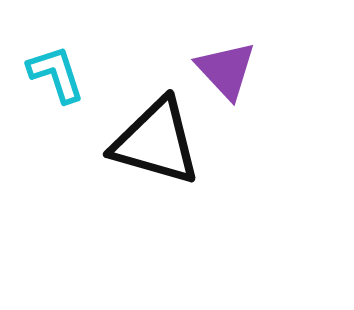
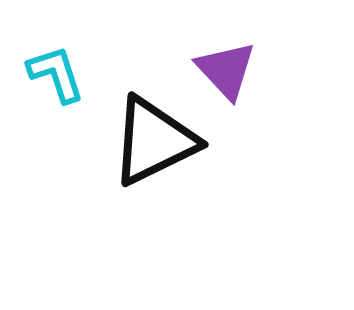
black triangle: moved 2 px left, 1 px up; rotated 42 degrees counterclockwise
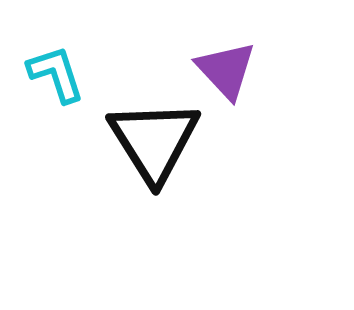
black triangle: rotated 36 degrees counterclockwise
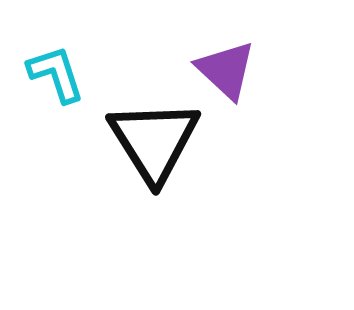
purple triangle: rotated 4 degrees counterclockwise
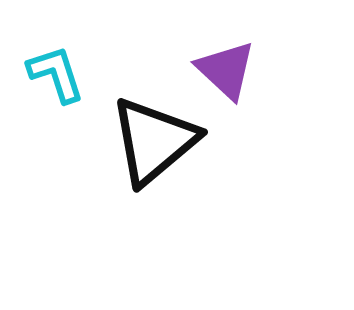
black triangle: rotated 22 degrees clockwise
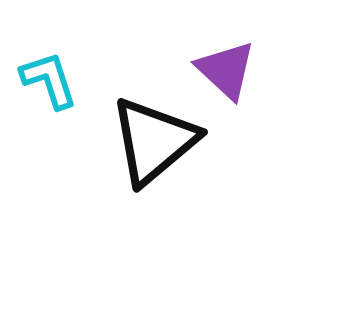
cyan L-shape: moved 7 px left, 6 px down
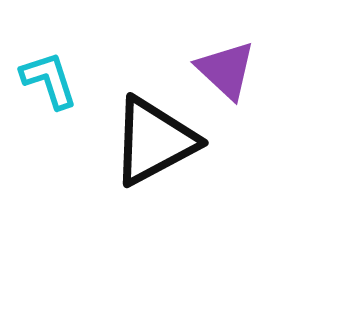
black triangle: rotated 12 degrees clockwise
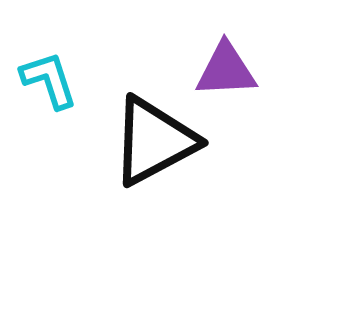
purple triangle: rotated 46 degrees counterclockwise
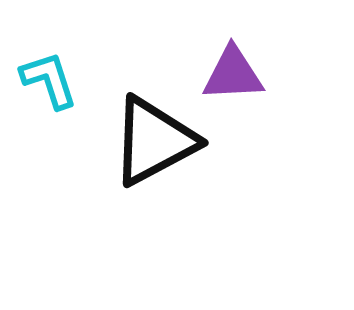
purple triangle: moved 7 px right, 4 px down
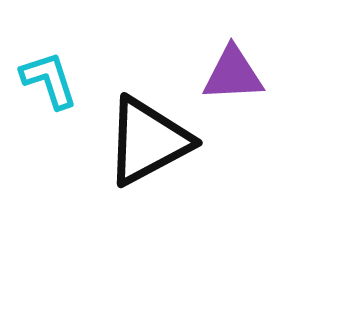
black triangle: moved 6 px left
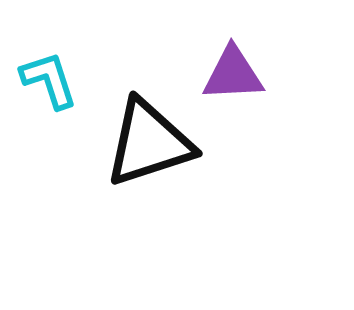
black triangle: moved 1 px right, 2 px down; rotated 10 degrees clockwise
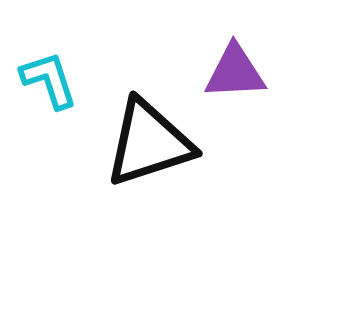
purple triangle: moved 2 px right, 2 px up
